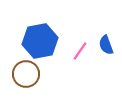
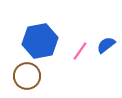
blue semicircle: rotated 72 degrees clockwise
brown circle: moved 1 px right, 2 px down
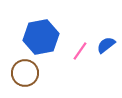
blue hexagon: moved 1 px right, 4 px up
brown circle: moved 2 px left, 3 px up
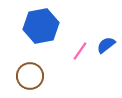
blue hexagon: moved 11 px up
brown circle: moved 5 px right, 3 px down
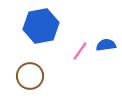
blue semicircle: rotated 30 degrees clockwise
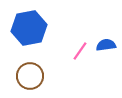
blue hexagon: moved 12 px left, 2 px down
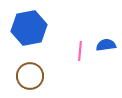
pink line: rotated 30 degrees counterclockwise
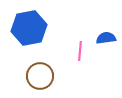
blue semicircle: moved 7 px up
brown circle: moved 10 px right
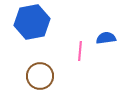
blue hexagon: moved 3 px right, 6 px up
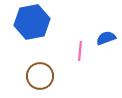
blue semicircle: rotated 12 degrees counterclockwise
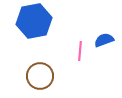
blue hexagon: moved 2 px right, 1 px up
blue semicircle: moved 2 px left, 2 px down
